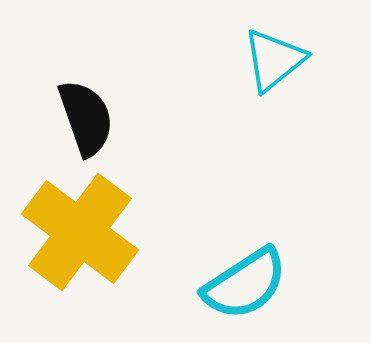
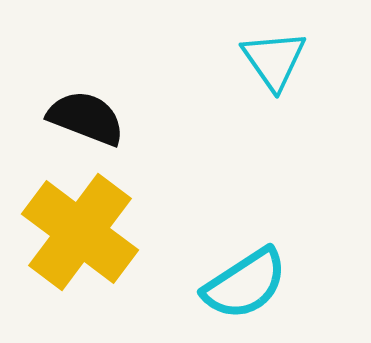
cyan triangle: rotated 26 degrees counterclockwise
black semicircle: rotated 50 degrees counterclockwise
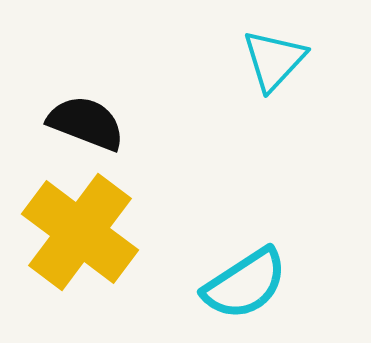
cyan triangle: rotated 18 degrees clockwise
black semicircle: moved 5 px down
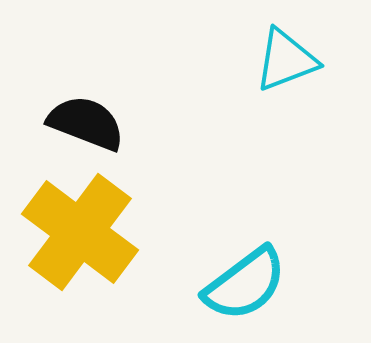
cyan triangle: moved 12 px right; rotated 26 degrees clockwise
cyan semicircle: rotated 4 degrees counterclockwise
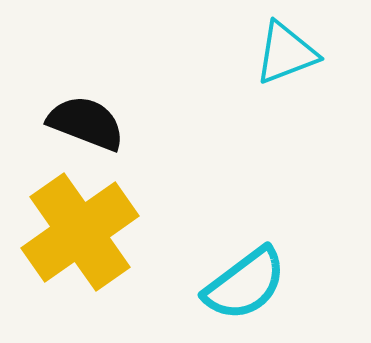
cyan triangle: moved 7 px up
yellow cross: rotated 18 degrees clockwise
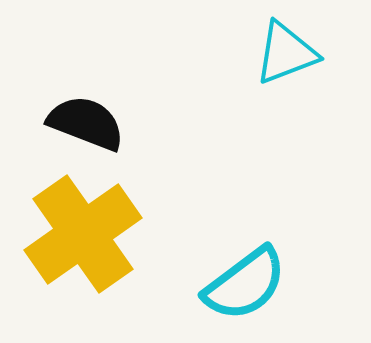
yellow cross: moved 3 px right, 2 px down
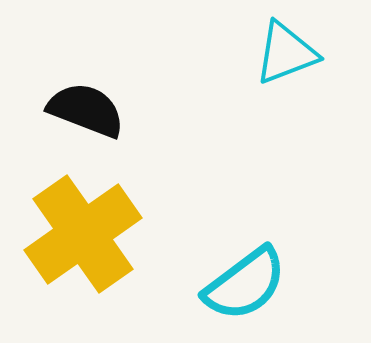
black semicircle: moved 13 px up
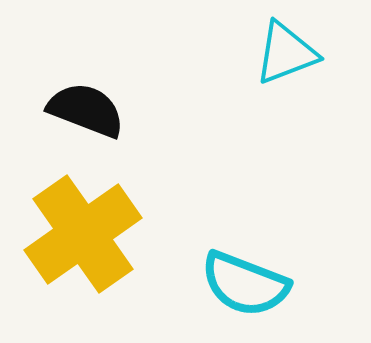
cyan semicircle: rotated 58 degrees clockwise
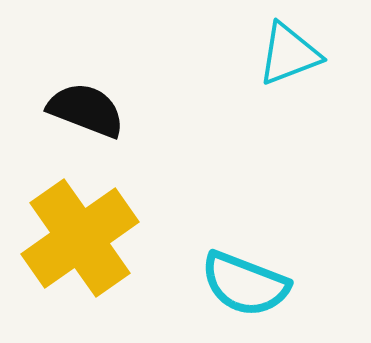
cyan triangle: moved 3 px right, 1 px down
yellow cross: moved 3 px left, 4 px down
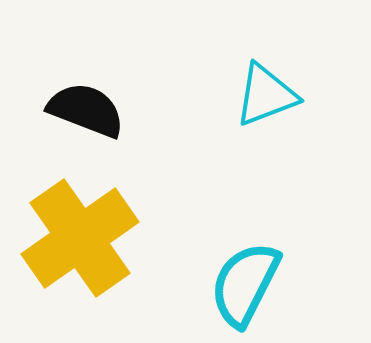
cyan triangle: moved 23 px left, 41 px down
cyan semicircle: rotated 96 degrees clockwise
